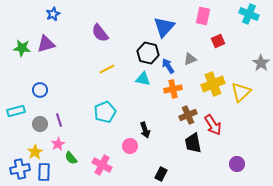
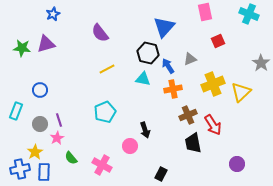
pink rectangle: moved 2 px right, 4 px up; rotated 24 degrees counterclockwise
cyan rectangle: rotated 54 degrees counterclockwise
pink star: moved 1 px left, 6 px up
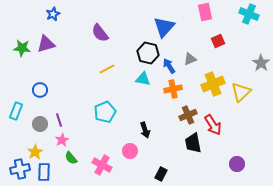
blue arrow: moved 1 px right
pink star: moved 5 px right, 2 px down
pink circle: moved 5 px down
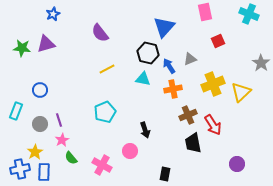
black rectangle: moved 4 px right; rotated 16 degrees counterclockwise
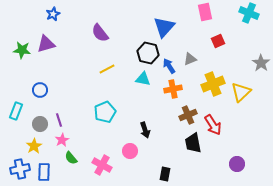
cyan cross: moved 1 px up
green star: moved 2 px down
yellow star: moved 1 px left, 6 px up
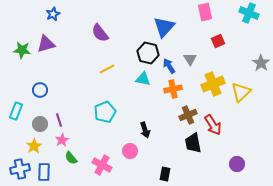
gray triangle: rotated 40 degrees counterclockwise
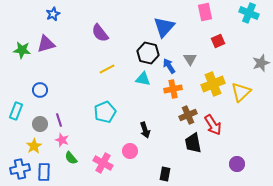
gray star: rotated 18 degrees clockwise
pink star: rotated 24 degrees counterclockwise
pink cross: moved 1 px right, 2 px up
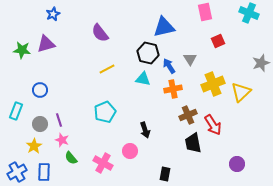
blue triangle: rotated 35 degrees clockwise
blue cross: moved 3 px left, 3 px down; rotated 18 degrees counterclockwise
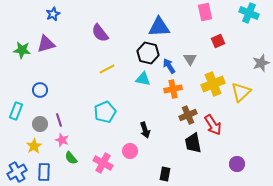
blue triangle: moved 5 px left; rotated 10 degrees clockwise
